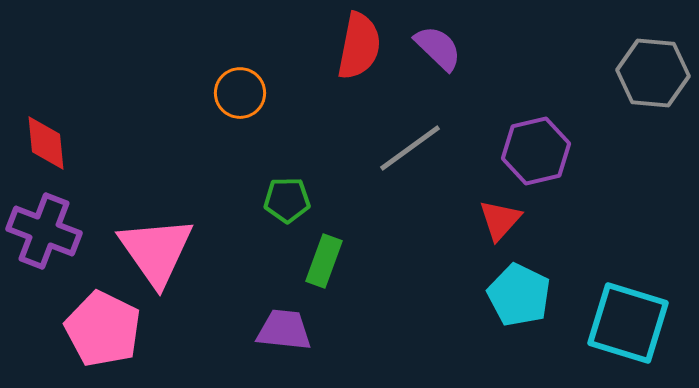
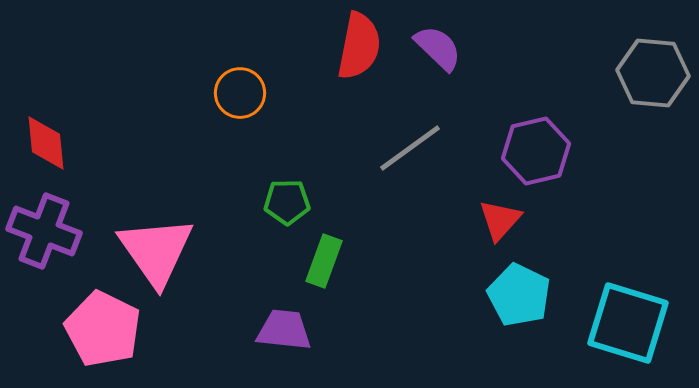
green pentagon: moved 2 px down
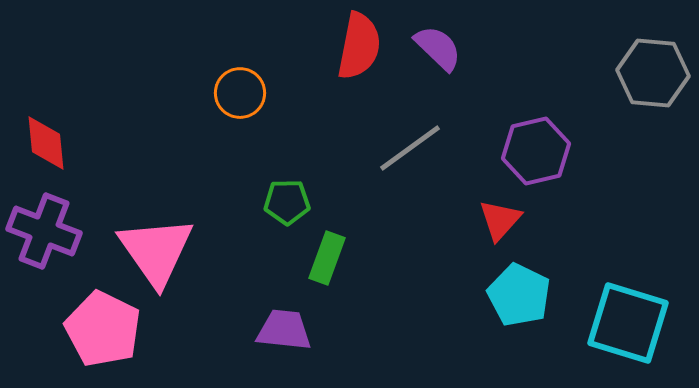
green rectangle: moved 3 px right, 3 px up
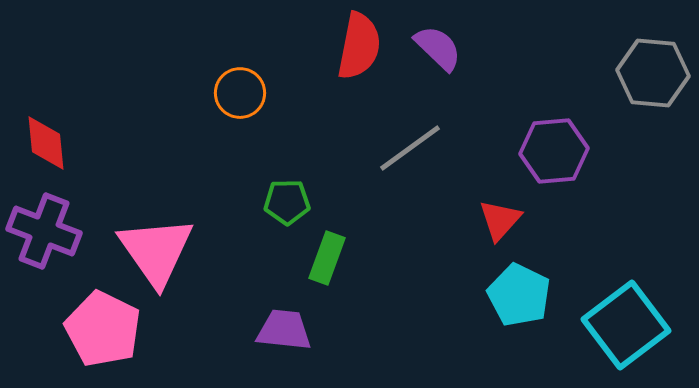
purple hexagon: moved 18 px right; rotated 8 degrees clockwise
cyan square: moved 2 px left, 2 px down; rotated 36 degrees clockwise
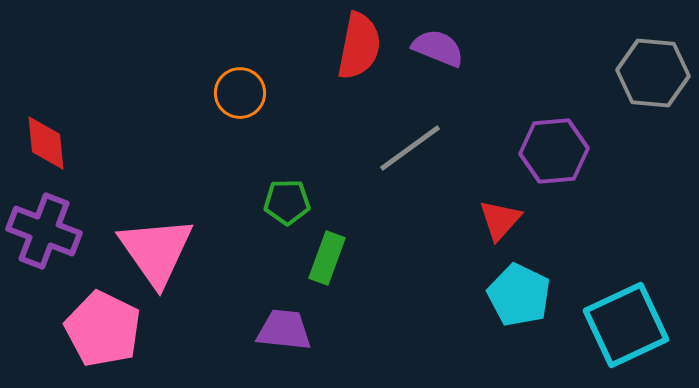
purple semicircle: rotated 22 degrees counterclockwise
cyan square: rotated 12 degrees clockwise
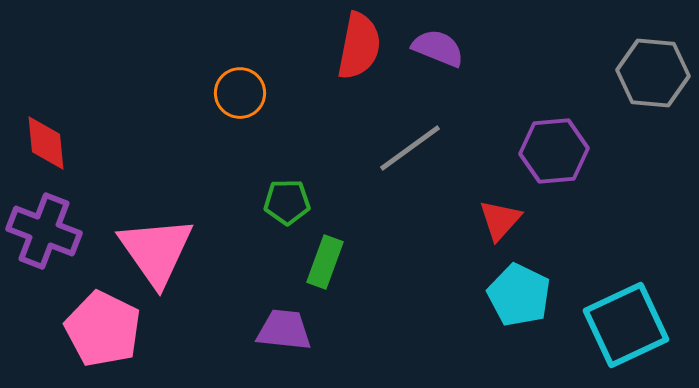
green rectangle: moved 2 px left, 4 px down
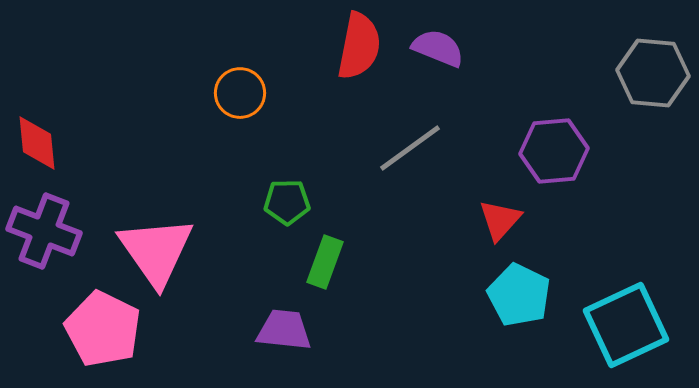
red diamond: moved 9 px left
